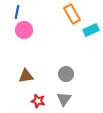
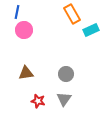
brown triangle: moved 3 px up
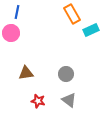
pink circle: moved 13 px left, 3 px down
gray triangle: moved 5 px right, 1 px down; rotated 28 degrees counterclockwise
